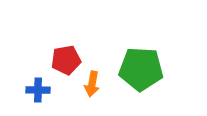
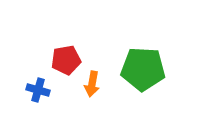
green pentagon: moved 2 px right
blue cross: rotated 15 degrees clockwise
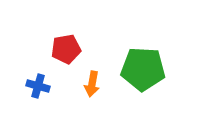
red pentagon: moved 11 px up
blue cross: moved 4 px up
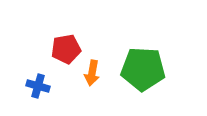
orange arrow: moved 11 px up
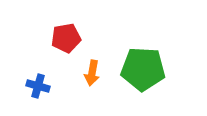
red pentagon: moved 11 px up
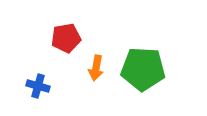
orange arrow: moved 4 px right, 5 px up
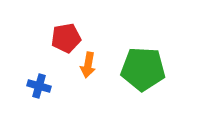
orange arrow: moved 8 px left, 3 px up
blue cross: moved 1 px right
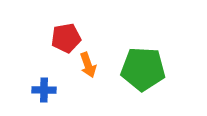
orange arrow: rotated 30 degrees counterclockwise
blue cross: moved 5 px right, 4 px down; rotated 15 degrees counterclockwise
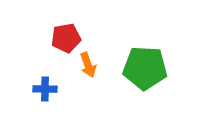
green pentagon: moved 2 px right, 1 px up
blue cross: moved 1 px right, 1 px up
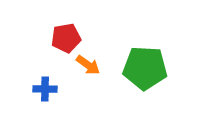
orange arrow: rotated 35 degrees counterclockwise
